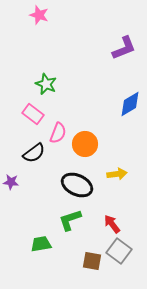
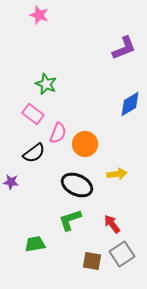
green trapezoid: moved 6 px left
gray square: moved 3 px right, 3 px down; rotated 20 degrees clockwise
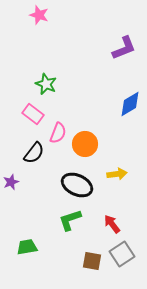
black semicircle: rotated 15 degrees counterclockwise
purple star: rotated 28 degrees counterclockwise
green trapezoid: moved 8 px left, 3 px down
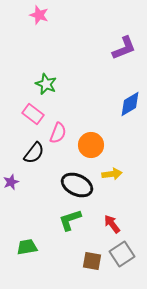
orange circle: moved 6 px right, 1 px down
yellow arrow: moved 5 px left
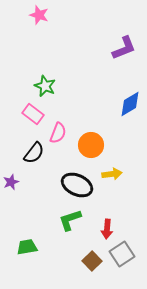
green star: moved 1 px left, 2 px down
red arrow: moved 5 px left, 5 px down; rotated 138 degrees counterclockwise
brown square: rotated 36 degrees clockwise
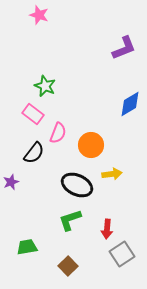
brown square: moved 24 px left, 5 px down
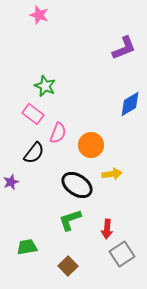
black ellipse: rotated 8 degrees clockwise
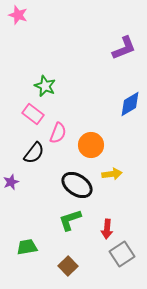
pink star: moved 21 px left
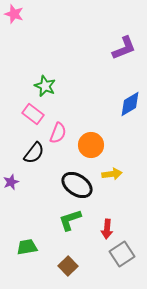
pink star: moved 4 px left, 1 px up
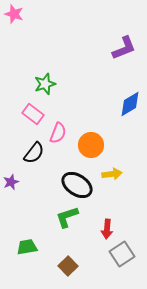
green star: moved 2 px up; rotated 30 degrees clockwise
green L-shape: moved 3 px left, 3 px up
